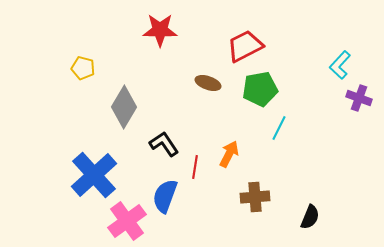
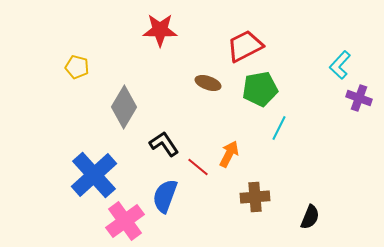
yellow pentagon: moved 6 px left, 1 px up
red line: moved 3 px right; rotated 60 degrees counterclockwise
pink cross: moved 2 px left
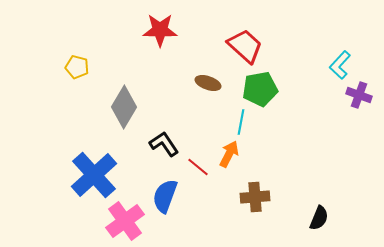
red trapezoid: rotated 69 degrees clockwise
purple cross: moved 3 px up
cyan line: moved 38 px left, 6 px up; rotated 15 degrees counterclockwise
black semicircle: moved 9 px right, 1 px down
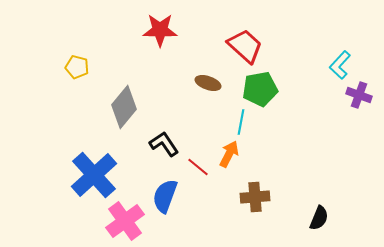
gray diamond: rotated 9 degrees clockwise
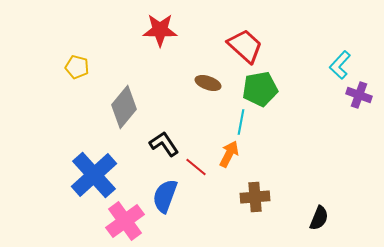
red line: moved 2 px left
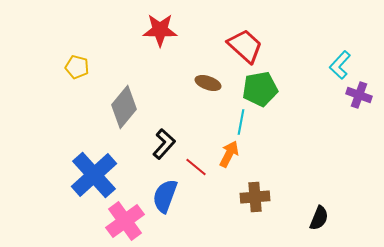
black L-shape: rotated 76 degrees clockwise
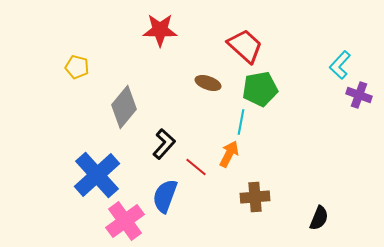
blue cross: moved 3 px right
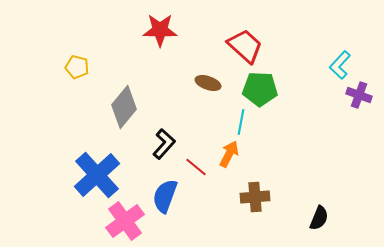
green pentagon: rotated 12 degrees clockwise
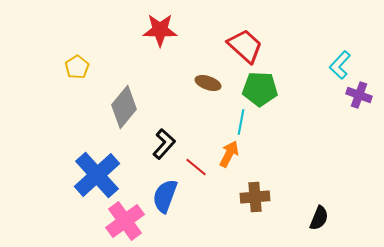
yellow pentagon: rotated 25 degrees clockwise
